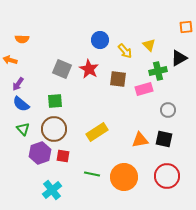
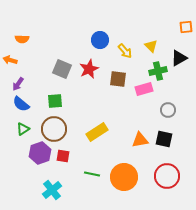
yellow triangle: moved 2 px right, 1 px down
red star: rotated 18 degrees clockwise
green triangle: rotated 40 degrees clockwise
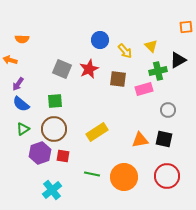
black triangle: moved 1 px left, 2 px down
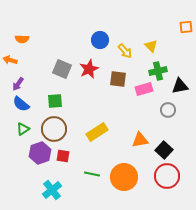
black triangle: moved 2 px right, 26 px down; rotated 18 degrees clockwise
black square: moved 11 px down; rotated 30 degrees clockwise
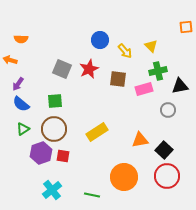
orange semicircle: moved 1 px left
purple hexagon: moved 1 px right
green line: moved 21 px down
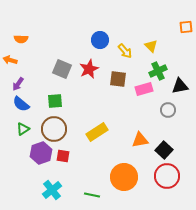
green cross: rotated 12 degrees counterclockwise
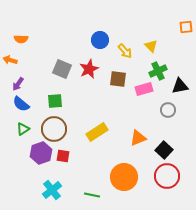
orange triangle: moved 2 px left, 2 px up; rotated 12 degrees counterclockwise
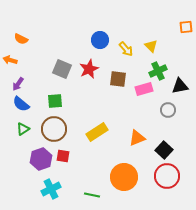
orange semicircle: rotated 24 degrees clockwise
yellow arrow: moved 1 px right, 2 px up
orange triangle: moved 1 px left
purple hexagon: moved 6 px down
cyan cross: moved 1 px left, 1 px up; rotated 12 degrees clockwise
